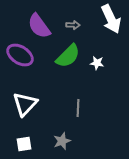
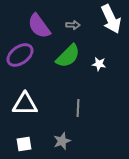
purple ellipse: rotated 68 degrees counterclockwise
white star: moved 2 px right, 1 px down
white triangle: rotated 48 degrees clockwise
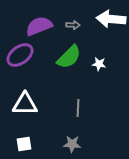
white arrow: rotated 120 degrees clockwise
purple semicircle: rotated 104 degrees clockwise
green semicircle: moved 1 px right, 1 px down
gray star: moved 10 px right, 3 px down; rotated 24 degrees clockwise
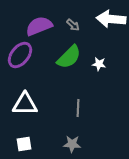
gray arrow: rotated 40 degrees clockwise
purple ellipse: rotated 16 degrees counterclockwise
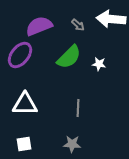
gray arrow: moved 5 px right
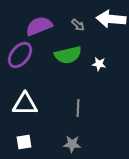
green semicircle: moved 1 px left, 2 px up; rotated 32 degrees clockwise
white square: moved 2 px up
